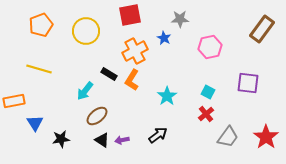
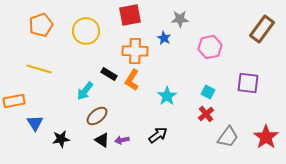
orange cross: rotated 30 degrees clockwise
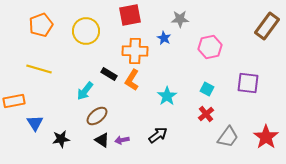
brown rectangle: moved 5 px right, 3 px up
cyan square: moved 1 px left, 3 px up
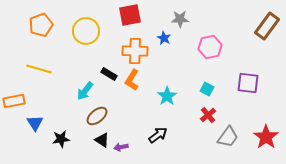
red cross: moved 2 px right, 1 px down
purple arrow: moved 1 px left, 7 px down
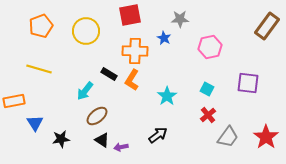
orange pentagon: moved 1 px down
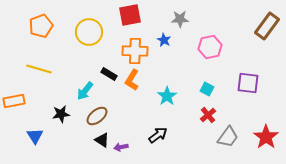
yellow circle: moved 3 px right, 1 px down
blue star: moved 2 px down
blue triangle: moved 13 px down
black star: moved 25 px up
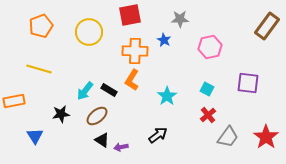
black rectangle: moved 16 px down
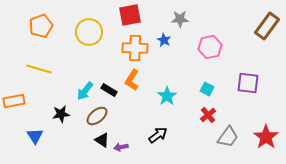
orange cross: moved 3 px up
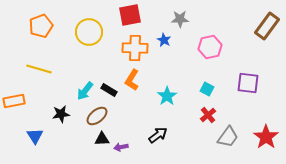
black triangle: moved 1 px up; rotated 35 degrees counterclockwise
